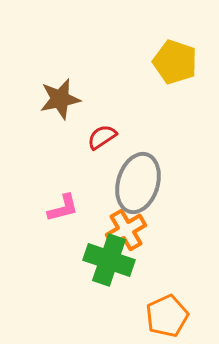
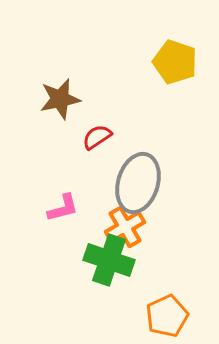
red semicircle: moved 5 px left
orange cross: moved 1 px left, 3 px up
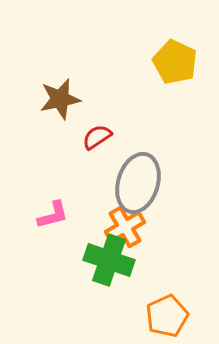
yellow pentagon: rotated 6 degrees clockwise
pink L-shape: moved 10 px left, 7 px down
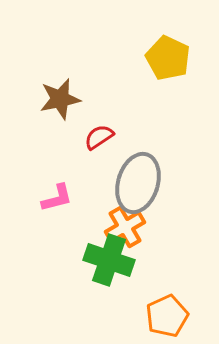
yellow pentagon: moved 7 px left, 4 px up
red semicircle: moved 2 px right
pink L-shape: moved 4 px right, 17 px up
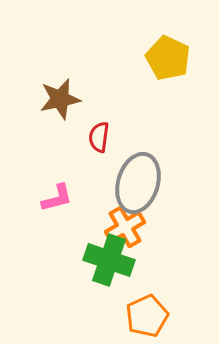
red semicircle: rotated 48 degrees counterclockwise
orange pentagon: moved 20 px left
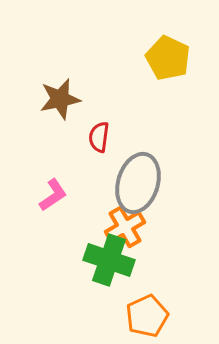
pink L-shape: moved 4 px left, 3 px up; rotated 20 degrees counterclockwise
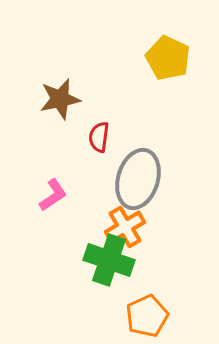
gray ellipse: moved 4 px up
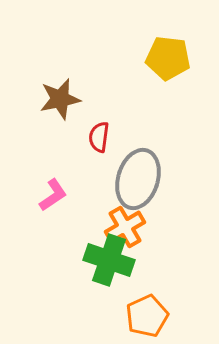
yellow pentagon: rotated 18 degrees counterclockwise
